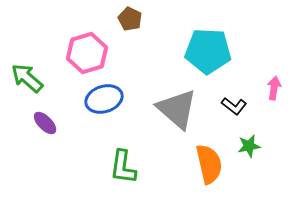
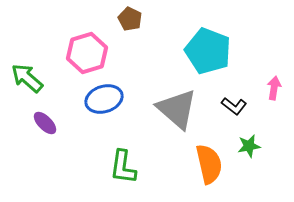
cyan pentagon: rotated 18 degrees clockwise
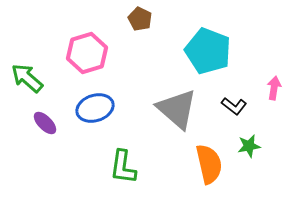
brown pentagon: moved 10 px right
blue ellipse: moved 9 px left, 9 px down
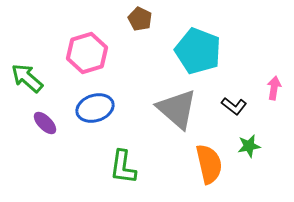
cyan pentagon: moved 10 px left
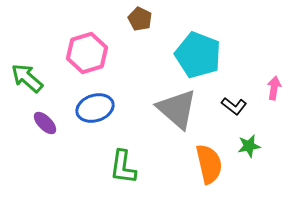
cyan pentagon: moved 4 px down
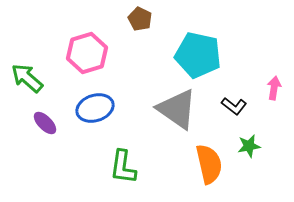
cyan pentagon: rotated 9 degrees counterclockwise
gray triangle: rotated 6 degrees counterclockwise
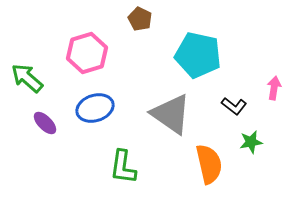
gray triangle: moved 6 px left, 5 px down
green star: moved 2 px right, 4 px up
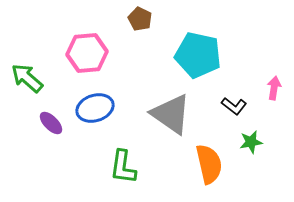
pink hexagon: rotated 12 degrees clockwise
purple ellipse: moved 6 px right
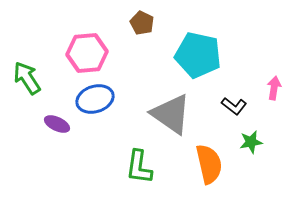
brown pentagon: moved 2 px right, 4 px down
green arrow: rotated 16 degrees clockwise
blue ellipse: moved 9 px up
purple ellipse: moved 6 px right, 1 px down; rotated 20 degrees counterclockwise
green L-shape: moved 16 px right
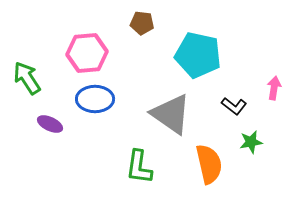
brown pentagon: rotated 20 degrees counterclockwise
blue ellipse: rotated 18 degrees clockwise
purple ellipse: moved 7 px left
